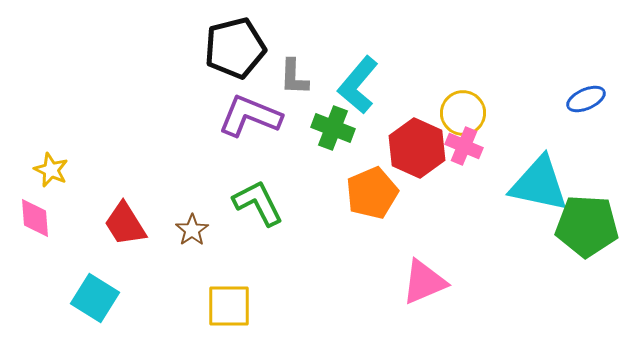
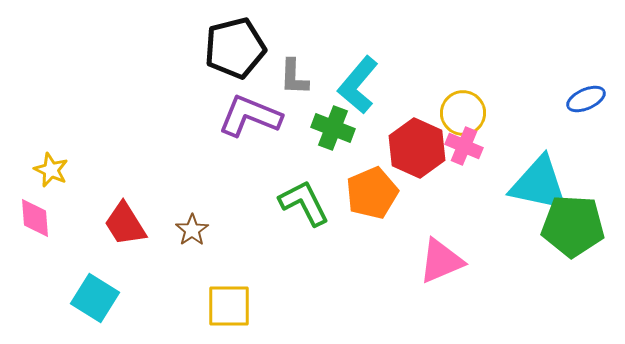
green L-shape: moved 46 px right
green pentagon: moved 14 px left
pink triangle: moved 17 px right, 21 px up
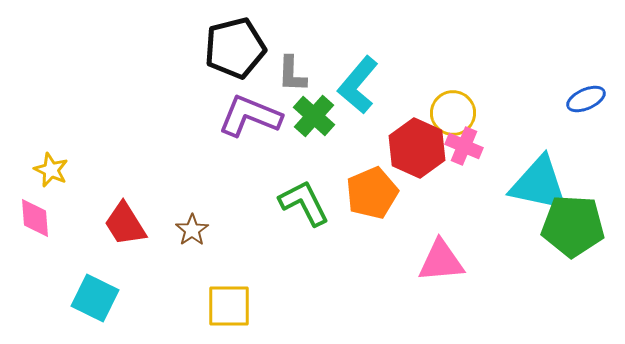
gray L-shape: moved 2 px left, 3 px up
yellow circle: moved 10 px left
green cross: moved 19 px left, 12 px up; rotated 21 degrees clockwise
pink triangle: rotated 18 degrees clockwise
cyan square: rotated 6 degrees counterclockwise
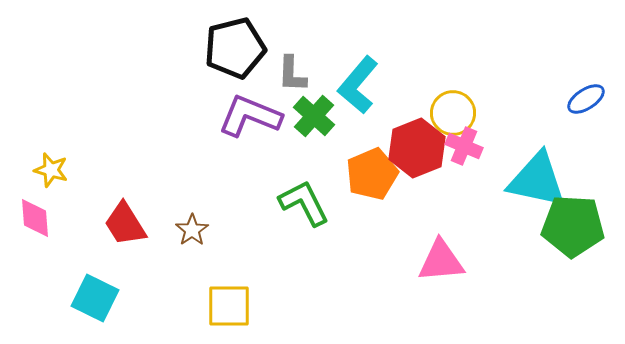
blue ellipse: rotated 9 degrees counterclockwise
red hexagon: rotated 14 degrees clockwise
yellow star: rotated 8 degrees counterclockwise
cyan triangle: moved 2 px left, 4 px up
orange pentagon: moved 19 px up
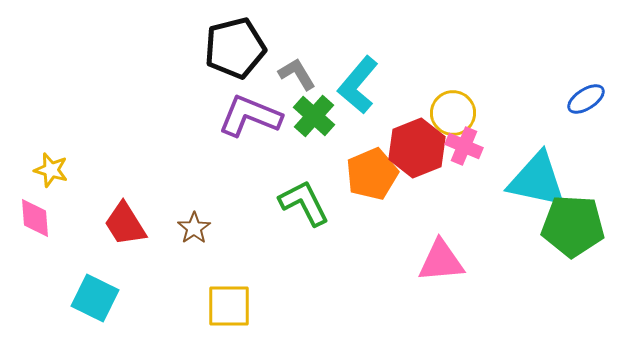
gray L-shape: moved 5 px right; rotated 147 degrees clockwise
brown star: moved 2 px right, 2 px up
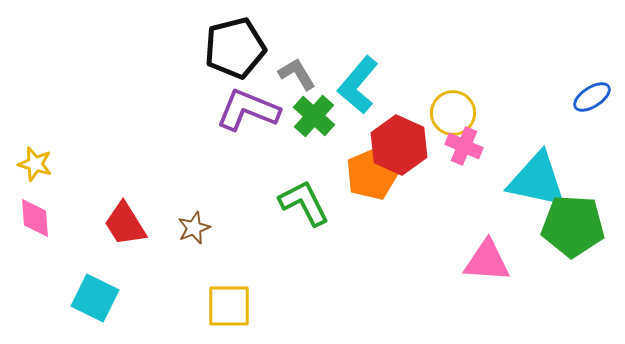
blue ellipse: moved 6 px right, 2 px up
purple L-shape: moved 2 px left, 6 px up
red hexagon: moved 18 px left, 3 px up; rotated 14 degrees counterclockwise
yellow star: moved 16 px left, 6 px up
brown star: rotated 12 degrees clockwise
pink triangle: moved 46 px right; rotated 9 degrees clockwise
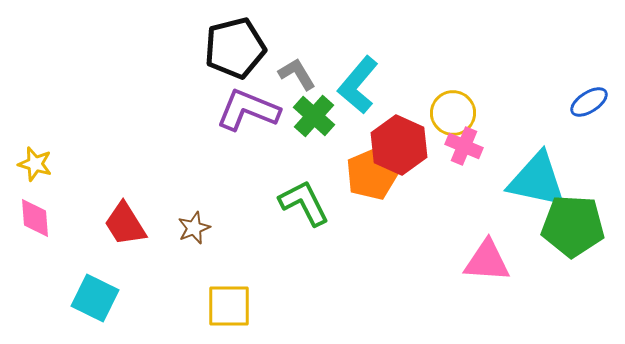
blue ellipse: moved 3 px left, 5 px down
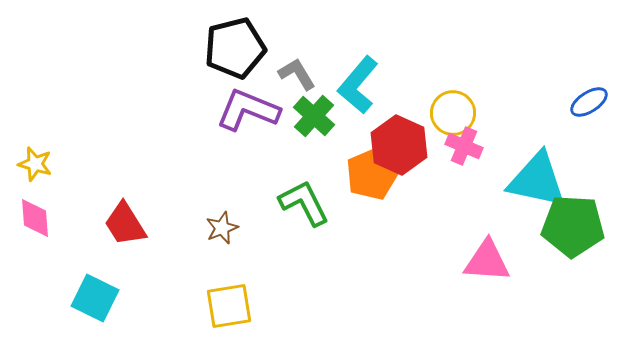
brown star: moved 28 px right
yellow square: rotated 9 degrees counterclockwise
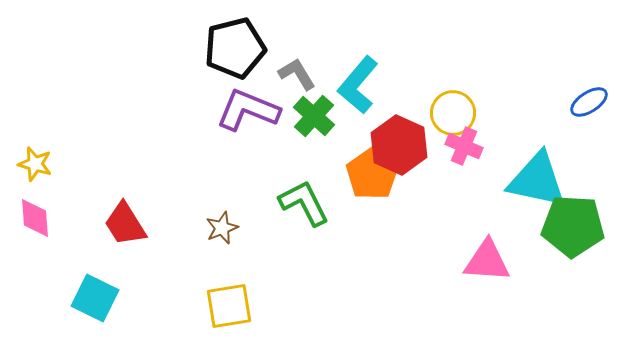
orange pentagon: rotated 12 degrees counterclockwise
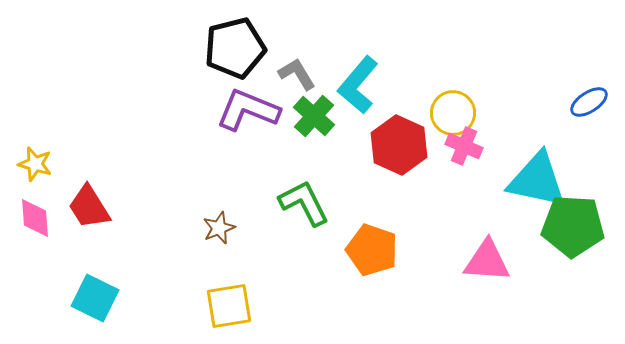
orange pentagon: moved 76 px down; rotated 18 degrees counterclockwise
red trapezoid: moved 36 px left, 17 px up
brown star: moved 3 px left
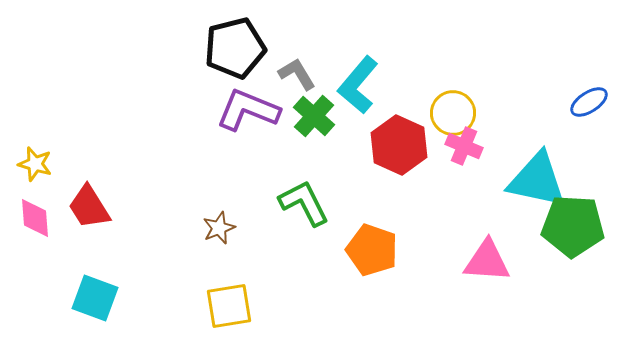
cyan square: rotated 6 degrees counterclockwise
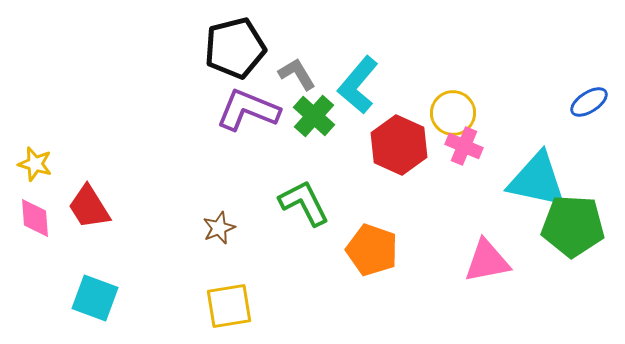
pink triangle: rotated 15 degrees counterclockwise
